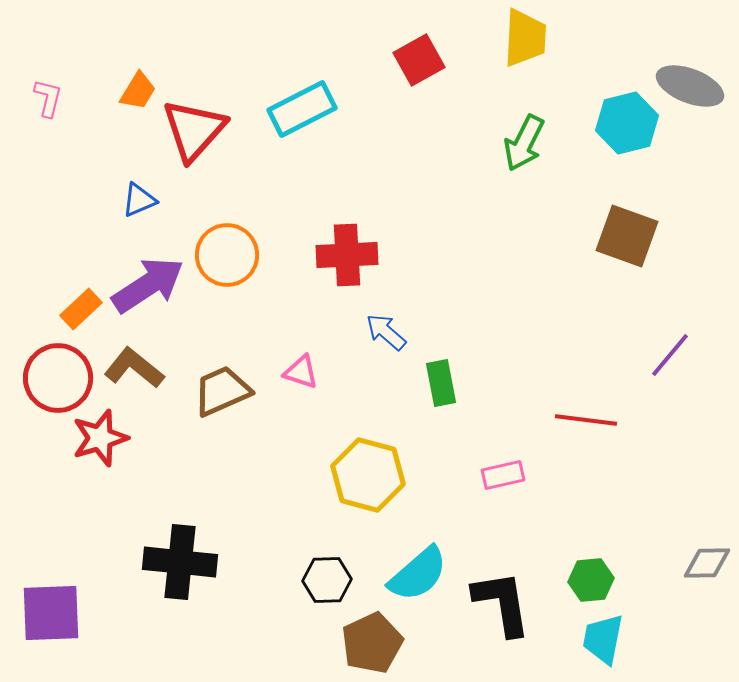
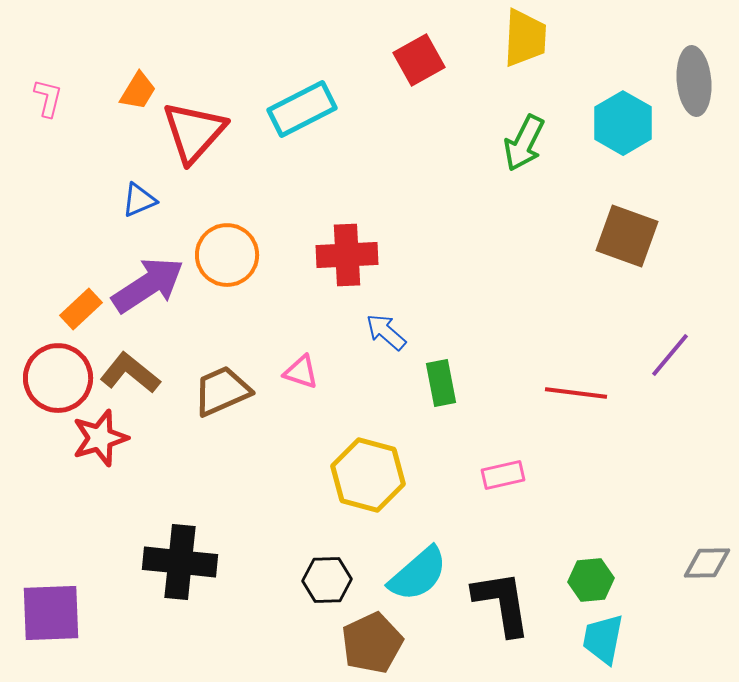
gray ellipse: moved 4 px right, 5 px up; rotated 64 degrees clockwise
cyan hexagon: moved 4 px left; rotated 16 degrees counterclockwise
red triangle: moved 2 px down
brown L-shape: moved 4 px left, 5 px down
red line: moved 10 px left, 27 px up
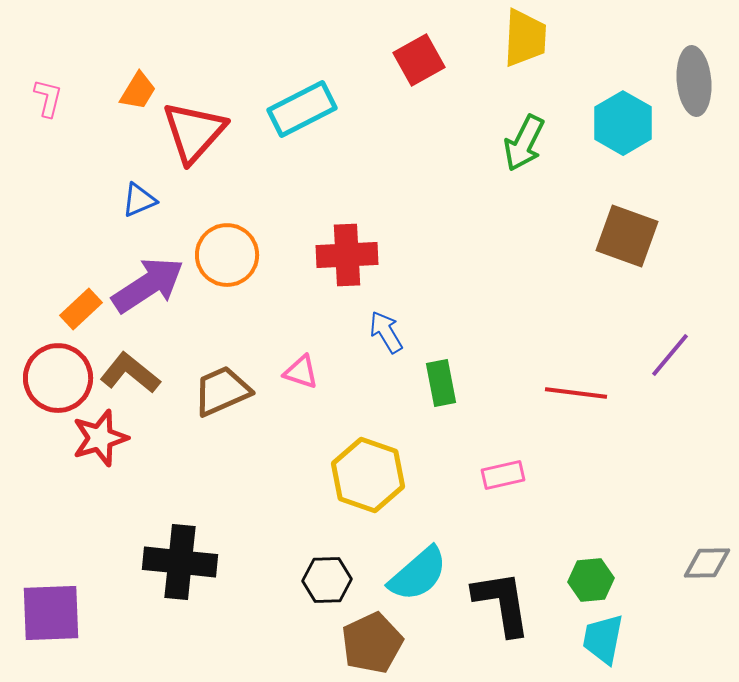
blue arrow: rotated 18 degrees clockwise
yellow hexagon: rotated 4 degrees clockwise
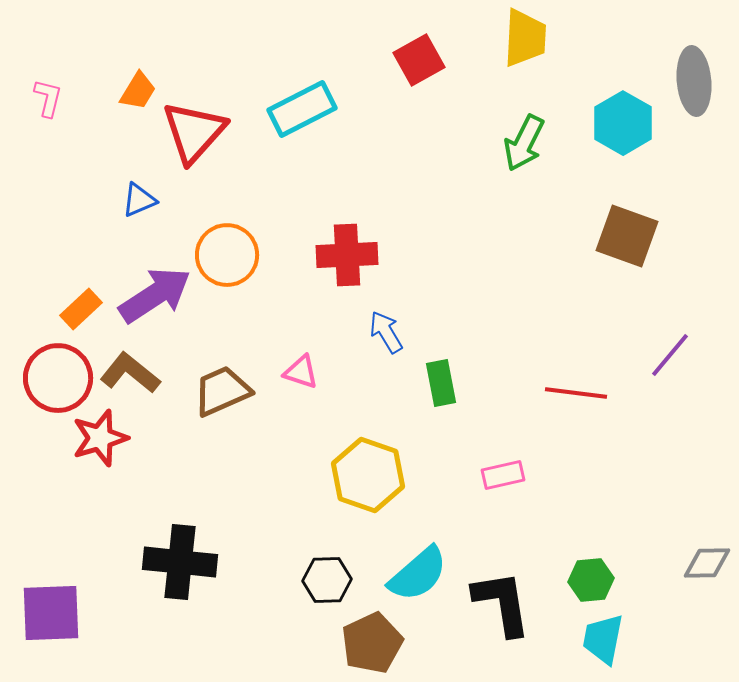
purple arrow: moved 7 px right, 10 px down
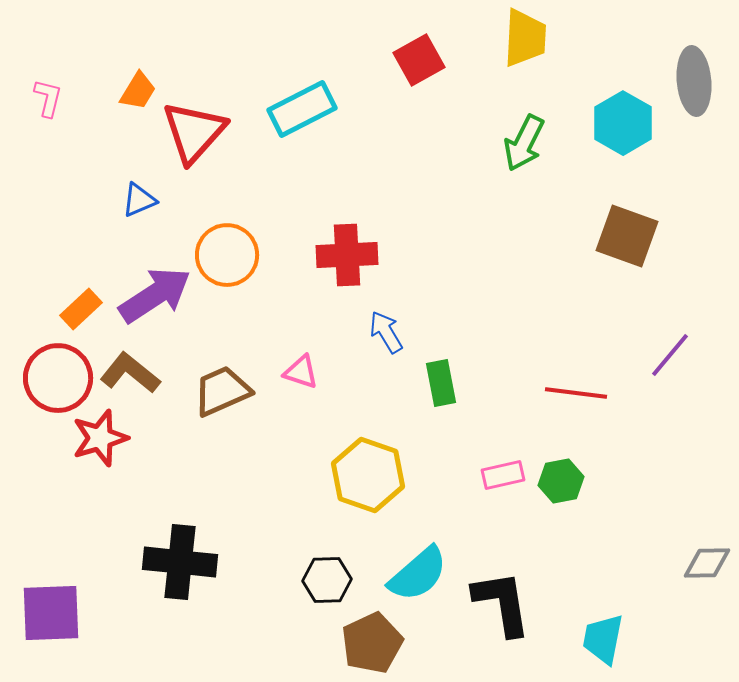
green hexagon: moved 30 px left, 99 px up; rotated 6 degrees counterclockwise
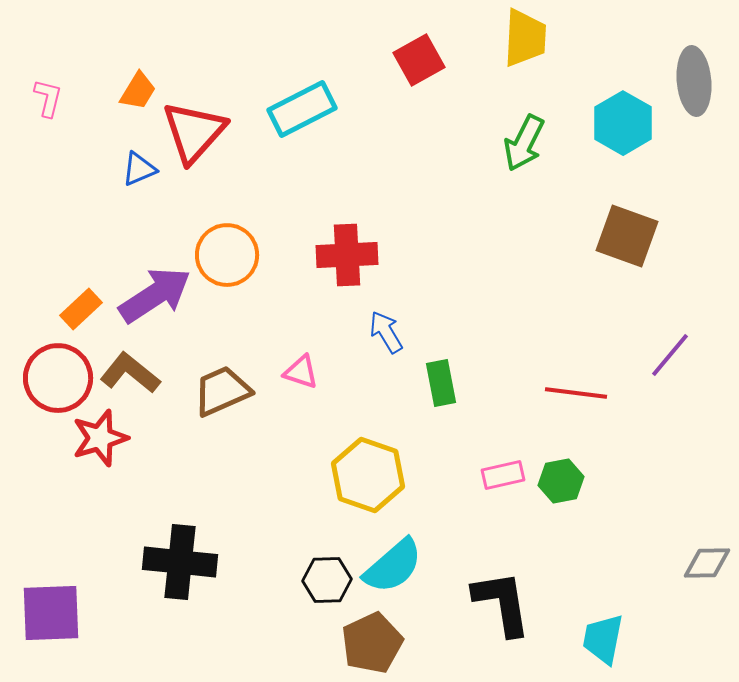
blue triangle: moved 31 px up
cyan semicircle: moved 25 px left, 8 px up
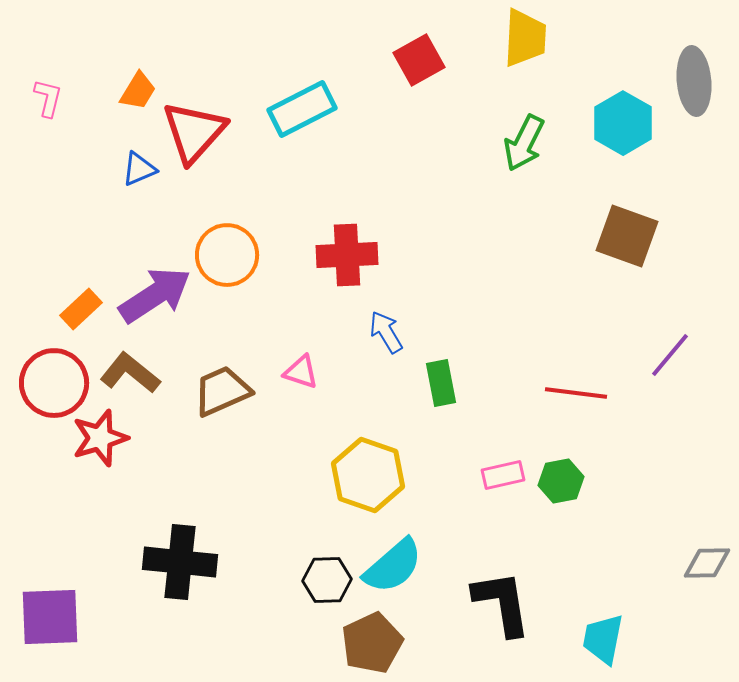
red circle: moved 4 px left, 5 px down
purple square: moved 1 px left, 4 px down
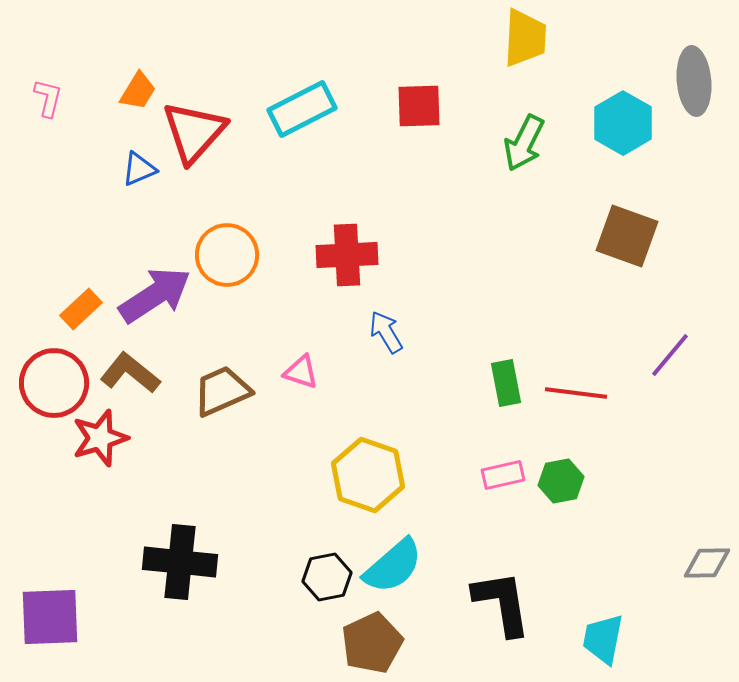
red square: moved 46 px down; rotated 27 degrees clockwise
green rectangle: moved 65 px right
black hexagon: moved 3 px up; rotated 9 degrees counterclockwise
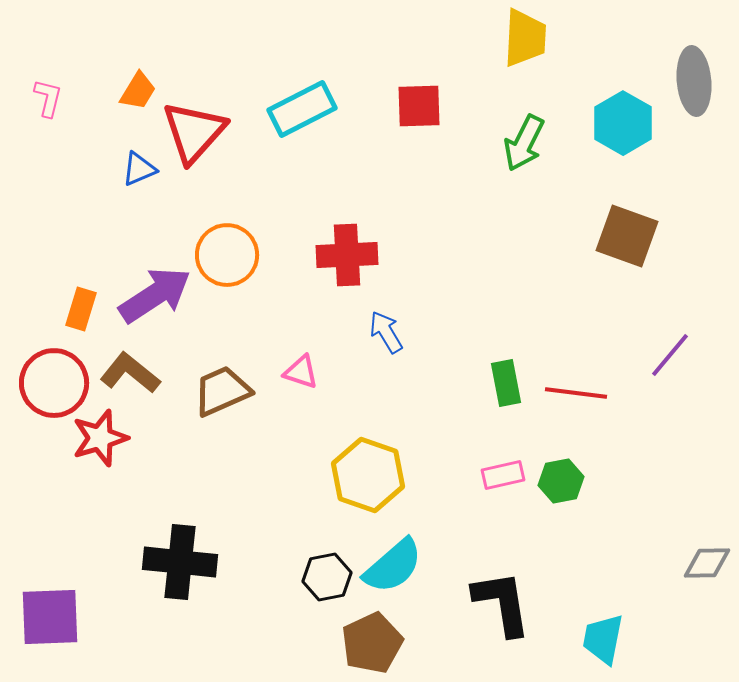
orange rectangle: rotated 30 degrees counterclockwise
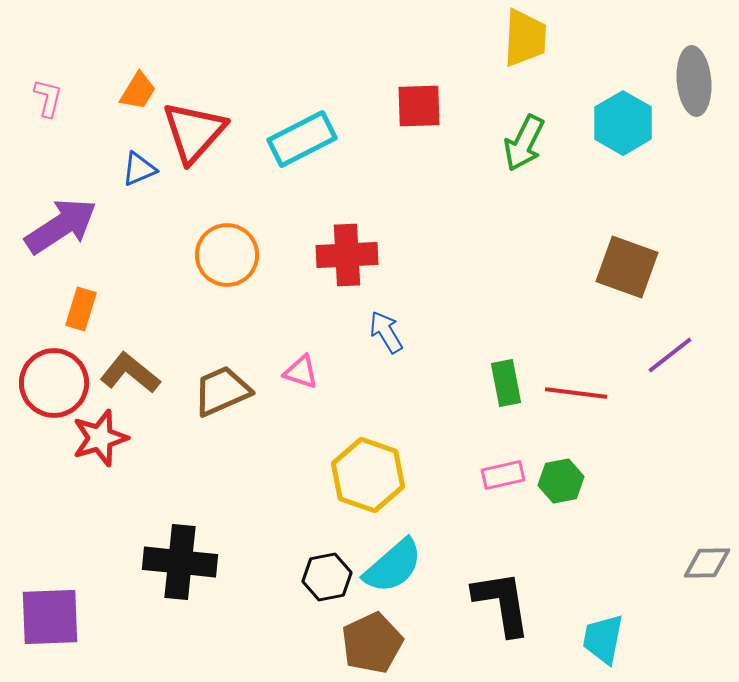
cyan rectangle: moved 30 px down
brown square: moved 31 px down
purple arrow: moved 94 px left, 69 px up
purple line: rotated 12 degrees clockwise
